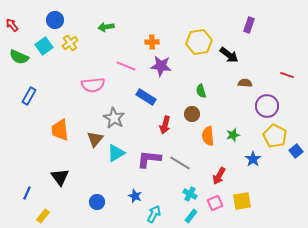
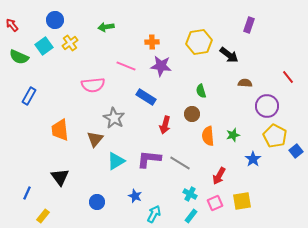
red line at (287, 75): moved 1 px right, 2 px down; rotated 32 degrees clockwise
cyan triangle at (116, 153): moved 8 px down
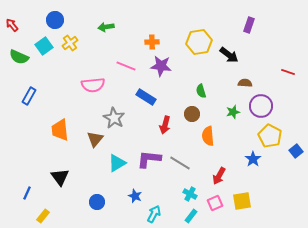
red line at (288, 77): moved 5 px up; rotated 32 degrees counterclockwise
purple circle at (267, 106): moved 6 px left
green star at (233, 135): moved 23 px up
yellow pentagon at (275, 136): moved 5 px left
cyan triangle at (116, 161): moved 1 px right, 2 px down
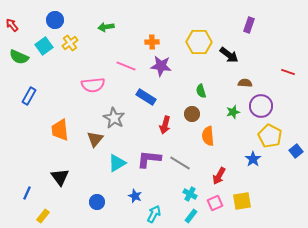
yellow hexagon at (199, 42): rotated 10 degrees clockwise
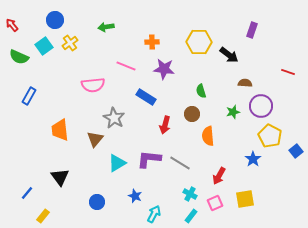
purple rectangle at (249, 25): moved 3 px right, 5 px down
purple star at (161, 66): moved 3 px right, 3 px down
blue line at (27, 193): rotated 16 degrees clockwise
yellow square at (242, 201): moved 3 px right, 2 px up
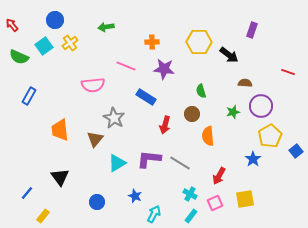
yellow pentagon at (270, 136): rotated 15 degrees clockwise
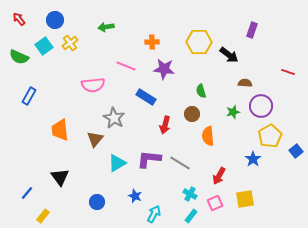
red arrow at (12, 25): moved 7 px right, 6 px up
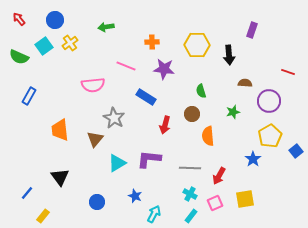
yellow hexagon at (199, 42): moved 2 px left, 3 px down
black arrow at (229, 55): rotated 48 degrees clockwise
purple circle at (261, 106): moved 8 px right, 5 px up
gray line at (180, 163): moved 10 px right, 5 px down; rotated 30 degrees counterclockwise
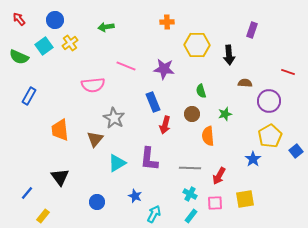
orange cross at (152, 42): moved 15 px right, 20 px up
blue rectangle at (146, 97): moved 7 px right, 5 px down; rotated 36 degrees clockwise
green star at (233, 112): moved 8 px left, 2 px down
purple L-shape at (149, 159): rotated 90 degrees counterclockwise
pink square at (215, 203): rotated 21 degrees clockwise
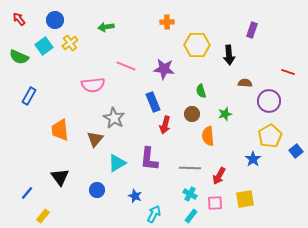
blue circle at (97, 202): moved 12 px up
